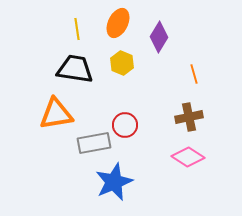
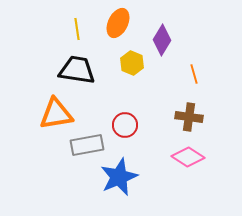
purple diamond: moved 3 px right, 3 px down
yellow hexagon: moved 10 px right
black trapezoid: moved 2 px right, 1 px down
brown cross: rotated 20 degrees clockwise
gray rectangle: moved 7 px left, 2 px down
blue star: moved 5 px right, 5 px up
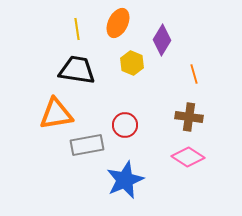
blue star: moved 6 px right, 3 px down
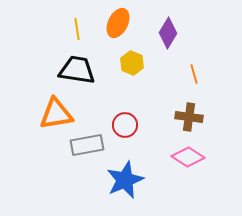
purple diamond: moved 6 px right, 7 px up
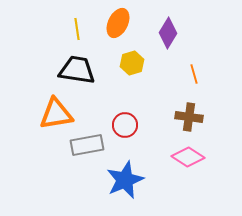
yellow hexagon: rotated 20 degrees clockwise
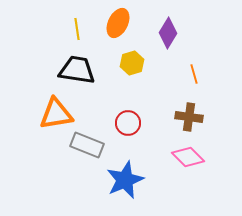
red circle: moved 3 px right, 2 px up
gray rectangle: rotated 32 degrees clockwise
pink diamond: rotated 12 degrees clockwise
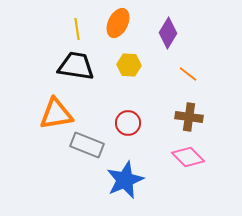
yellow hexagon: moved 3 px left, 2 px down; rotated 20 degrees clockwise
black trapezoid: moved 1 px left, 4 px up
orange line: moved 6 px left; rotated 36 degrees counterclockwise
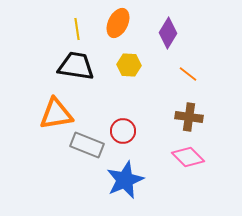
red circle: moved 5 px left, 8 px down
